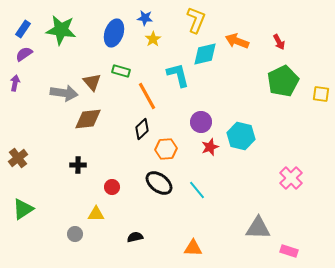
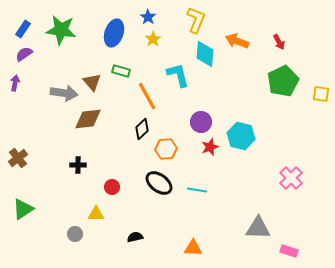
blue star: moved 3 px right, 1 px up; rotated 28 degrees clockwise
cyan diamond: rotated 72 degrees counterclockwise
cyan line: rotated 42 degrees counterclockwise
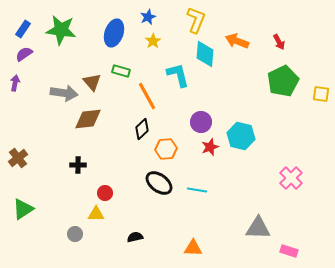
blue star: rotated 14 degrees clockwise
yellow star: moved 2 px down
red circle: moved 7 px left, 6 px down
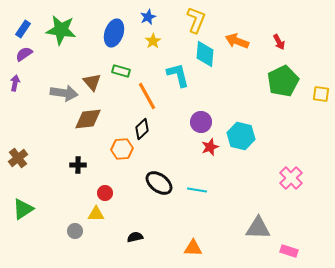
orange hexagon: moved 44 px left
gray circle: moved 3 px up
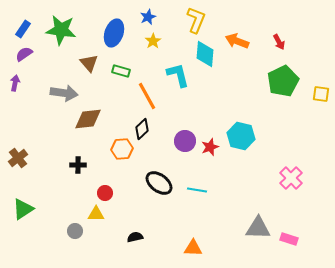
brown triangle: moved 3 px left, 19 px up
purple circle: moved 16 px left, 19 px down
pink rectangle: moved 12 px up
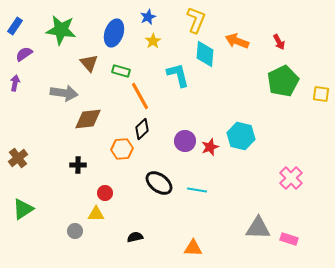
blue rectangle: moved 8 px left, 3 px up
orange line: moved 7 px left
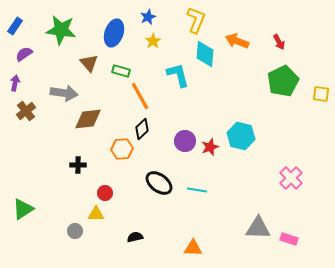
brown cross: moved 8 px right, 47 px up
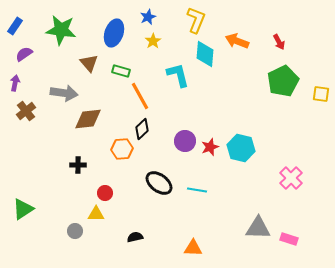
cyan hexagon: moved 12 px down
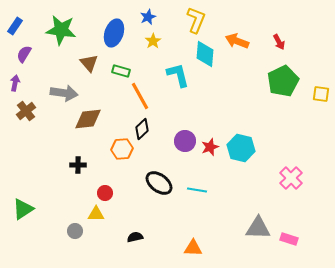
purple semicircle: rotated 24 degrees counterclockwise
